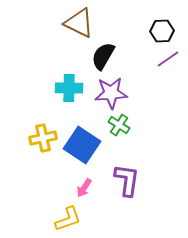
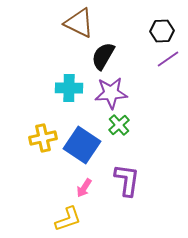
green cross: rotated 15 degrees clockwise
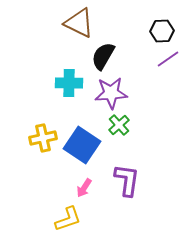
cyan cross: moved 5 px up
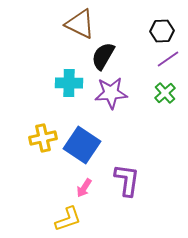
brown triangle: moved 1 px right, 1 px down
green cross: moved 46 px right, 32 px up
